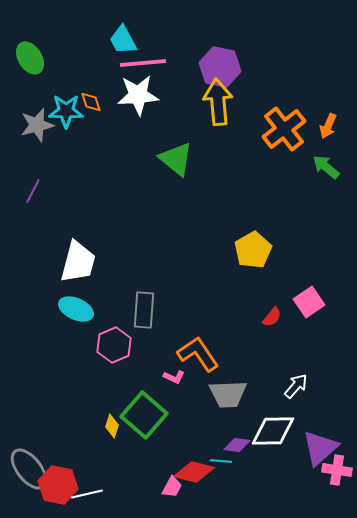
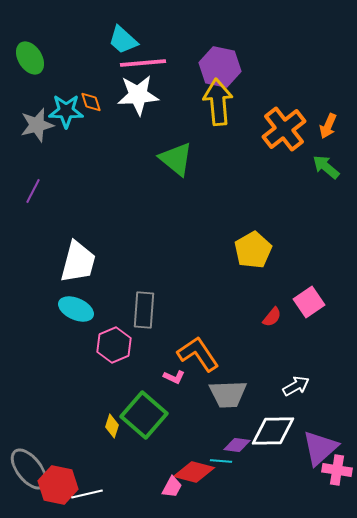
cyan trapezoid: rotated 20 degrees counterclockwise
white arrow: rotated 20 degrees clockwise
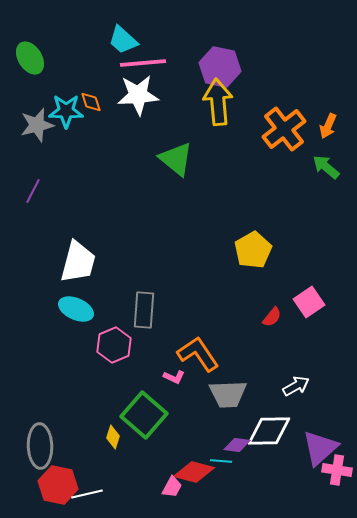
yellow diamond: moved 1 px right, 11 px down
white diamond: moved 4 px left
gray ellipse: moved 11 px right, 23 px up; rotated 36 degrees clockwise
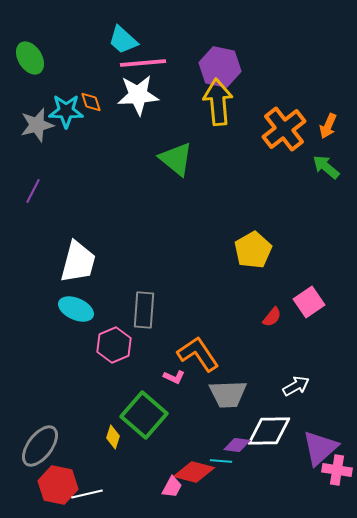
gray ellipse: rotated 39 degrees clockwise
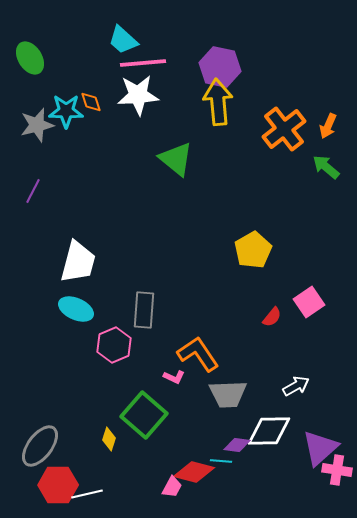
yellow diamond: moved 4 px left, 2 px down
red hexagon: rotated 12 degrees counterclockwise
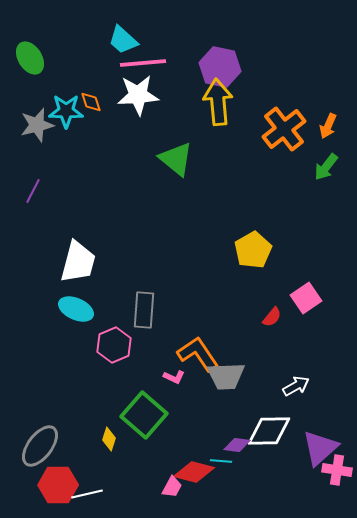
green arrow: rotated 92 degrees counterclockwise
pink square: moved 3 px left, 4 px up
gray trapezoid: moved 2 px left, 18 px up
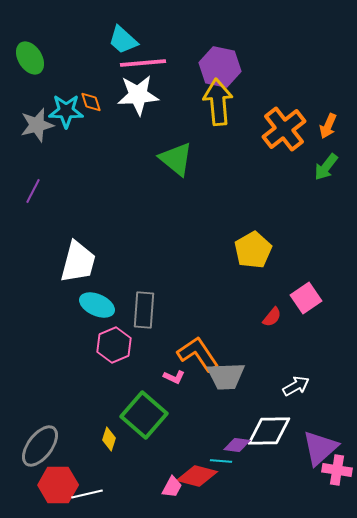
cyan ellipse: moved 21 px right, 4 px up
red diamond: moved 3 px right, 4 px down
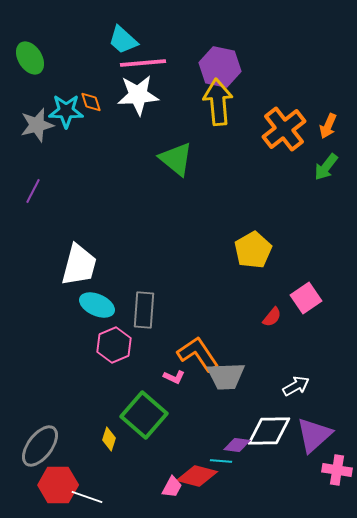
white trapezoid: moved 1 px right, 3 px down
purple triangle: moved 6 px left, 13 px up
white line: moved 3 px down; rotated 32 degrees clockwise
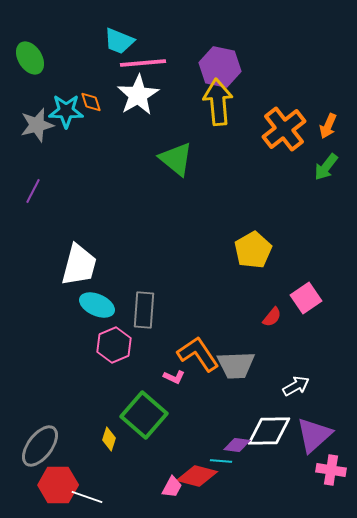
cyan trapezoid: moved 4 px left, 1 px down; rotated 20 degrees counterclockwise
white star: rotated 27 degrees counterclockwise
gray trapezoid: moved 10 px right, 11 px up
pink cross: moved 6 px left
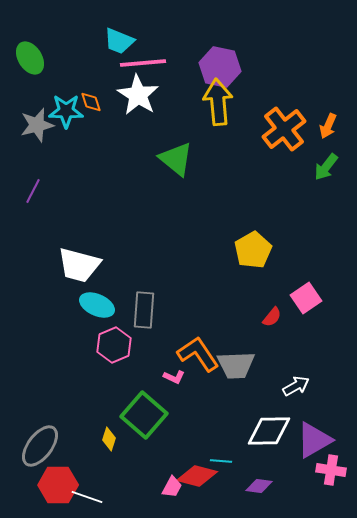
white star: rotated 9 degrees counterclockwise
white trapezoid: rotated 90 degrees clockwise
purple triangle: moved 5 px down; rotated 12 degrees clockwise
purple diamond: moved 22 px right, 41 px down
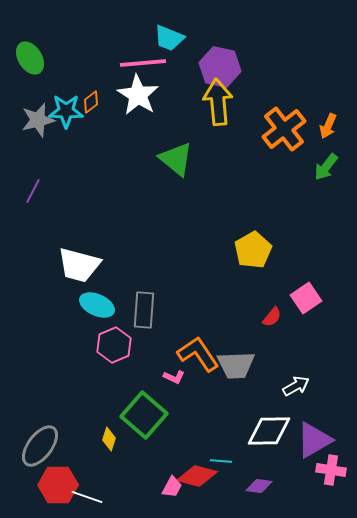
cyan trapezoid: moved 50 px right, 3 px up
orange diamond: rotated 70 degrees clockwise
gray star: moved 1 px right, 5 px up
